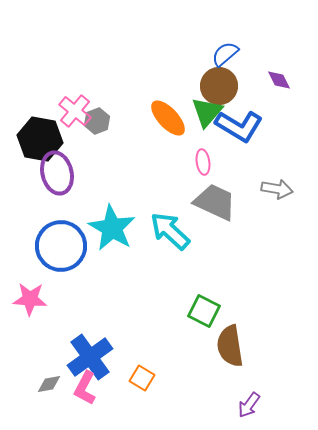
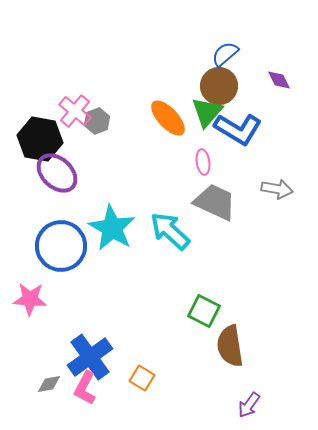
blue L-shape: moved 1 px left, 3 px down
purple ellipse: rotated 33 degrees counterclockwise
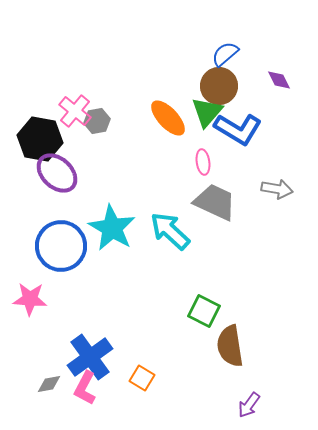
gray hexagon: rotated 10 degrees clockwise
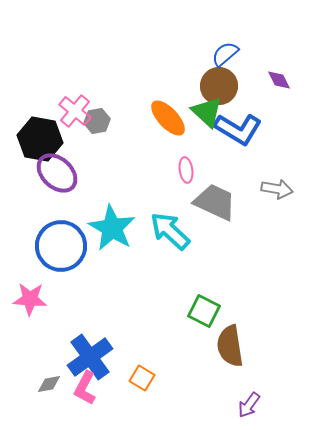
green triangle: rotated 28 degrees counterclockwise
pink ellipse: moved 17 px left, 8 px down
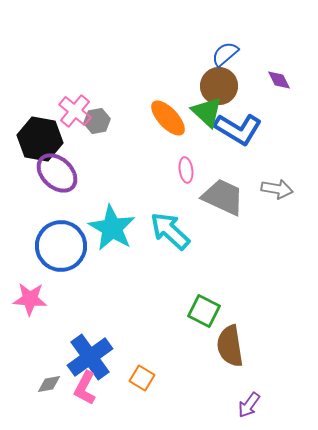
gray trapezoid: moved 8 px right, 5 px up
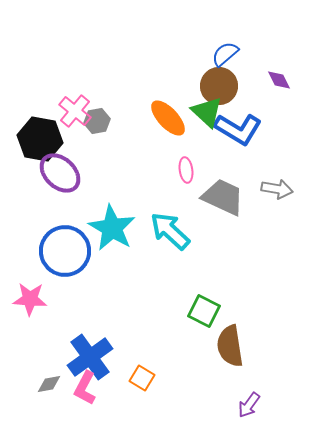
purple ellipse: moved 3 px right
blue circle: moved 4 px right, 5 px down
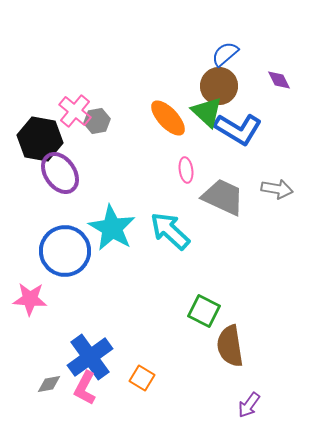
purple ellipse: rotated 12 degrees clockwise
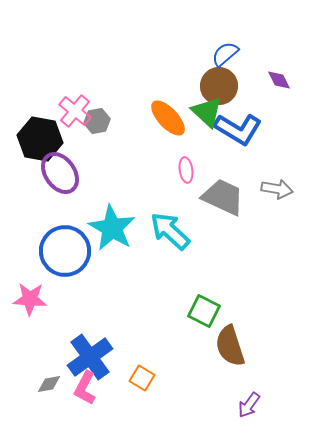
brown semicircle: rotated 9 degrees counterclockwise
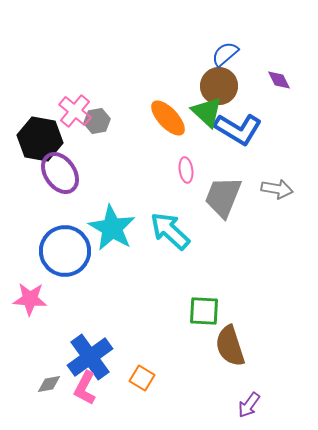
gray trapezoid: rotated 93 degrees counterclockwise
green square: rotated 24 degrees counterclockwise
